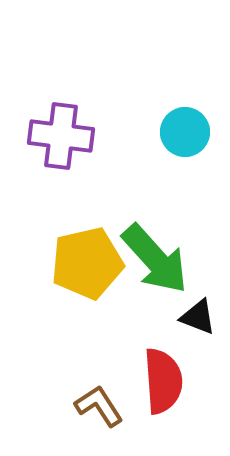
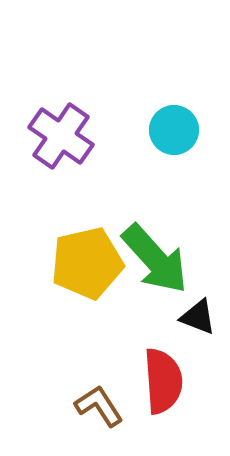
cyan circle: moved 11 px left, 2 px up
purple cross: rotated 28 degrees clockwise
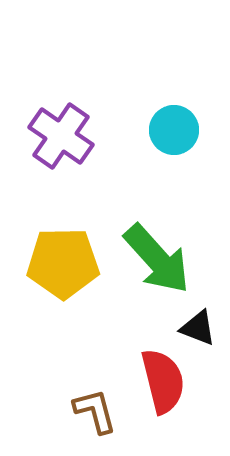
green arrow: moved 2 px right
yellow pentagon: moved 24 px left; rotated 12 degrees clockwise
black triangle: moved 11 px down
red semicircle: rotated 10 degrees counterclockwise
brown L-shape: moved 4 px left, 5 px down; rotated 18 degrees clockwise
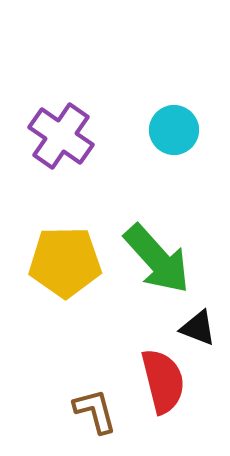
yellow pentagon: moved 2 px right, 1 px up
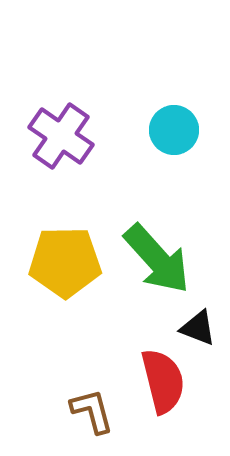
brown L-shape: moved 3 px left
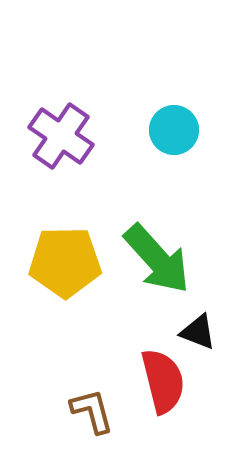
black triangle: moved 4 px down
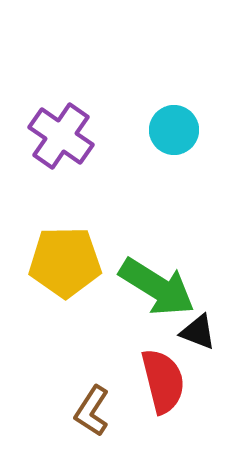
green arrow: moved 28 px down; rotated 16 degrees counterclockwise
brown L-shape: rotated 132 degrees counterclockwise
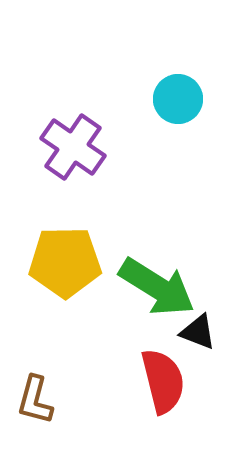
cyan circle: moved 4 px right, 31 px up
purple cross: moved 12 px right, 11 px down
brown L-shape: moved 57 px left, 11 px up; rotated 18 degrees counterclockwise
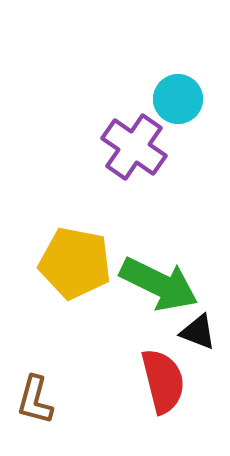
purple cross: moved 61 px right
yellow pentagon: moved 10 px right, 1 px down; rotated 12 degrees clockwise
green arrow: moved 2 px right, 3 px up; rotated 6 degrees counterclockwise
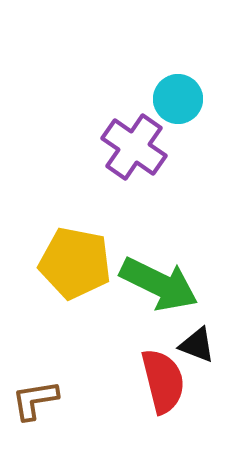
black triangle: moved 1 px left, 13 px down
brown L-shape: rotated 66 degrees clockwise
